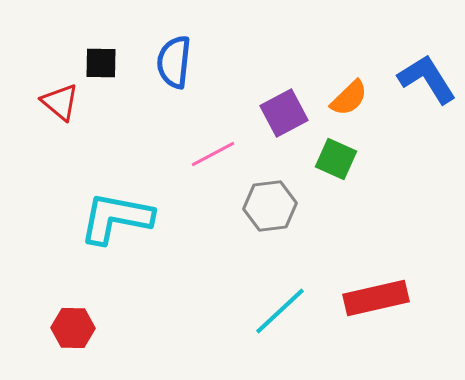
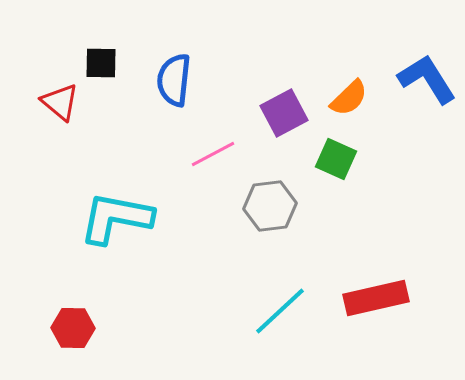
blue semicircle: moved 18 px down
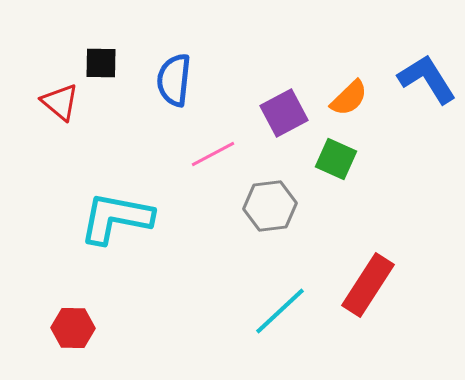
red rectangle: moved 8 px left, 13 px up; rotated 44 degrees counterclockwise
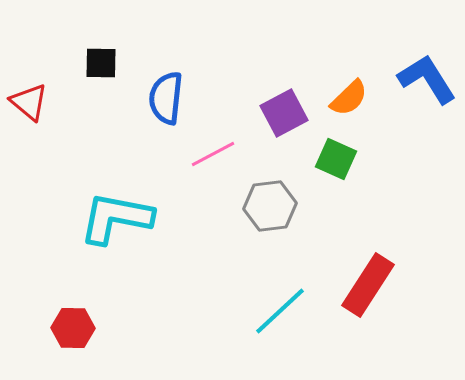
blue semicircle: moved 8 px left, 18 px down
red triangle: moved 31 px left
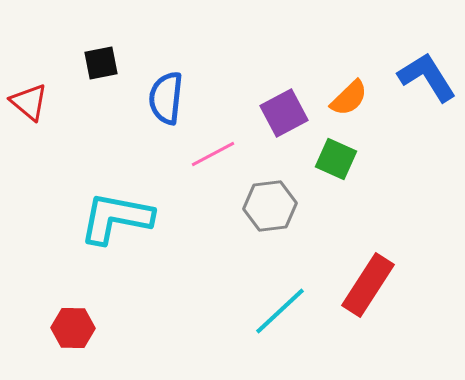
black square: rotated 12 degrees counterclockwise
blue L-shape: moved 2 px up
